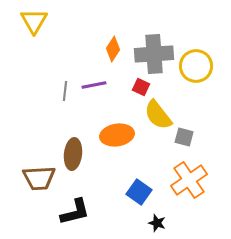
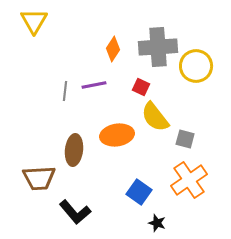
gray cross: moved 4 px right, 7 px up
yellow semicircle: moved 3 px left, 2 px down
gray square: moved 1 px right, 2 px down
brown ellipse: moved 1 px right, 4 px up
black L-shape: rotated 64 degrees clockwise
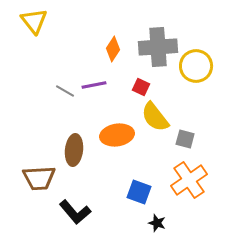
yellow triangle: rotated 8 degrees counterclockwise
gray line: rotated 66 degrees counterclockwise
blue square: rotated 15 degrees counterclockwise
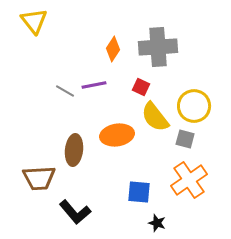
yellow circle: moved 2 px left, 40 px down
blue square: rotated 15 degrees counterclockwise
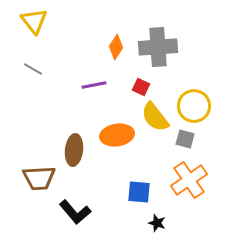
orange diamond: moved 3 px right, 2 px up
gray line: moved 32 px left, 22 px up
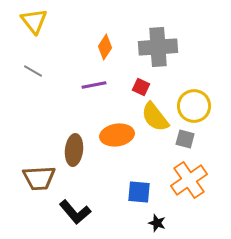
orange diamond: moved 11 px left
gray line: moved 2 px down
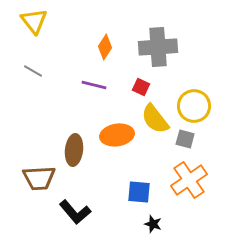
purple line: rotated 25 degrees clockwise
yellow semicircle: moved 2 px down
black star: moved 4 px left, 1 px down
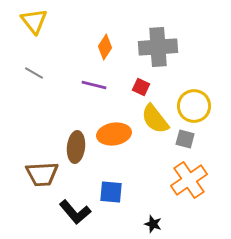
gray line: moved 1 px right, 2 px down
orange ellipse: moved 3 px left, 1 px up
brown ellipse: moved 2 px right, 3 px up
brown trapezoid: moved 3 px right, 4 px up
blue square: moved 28 px left
